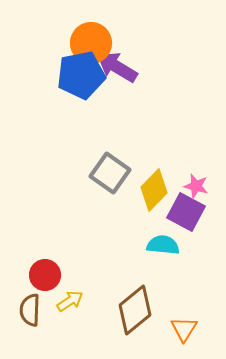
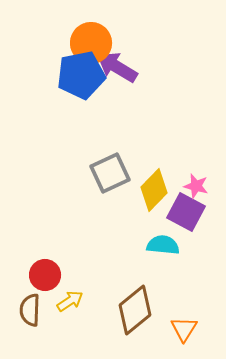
gray square: rotated 30 degrees clockwise
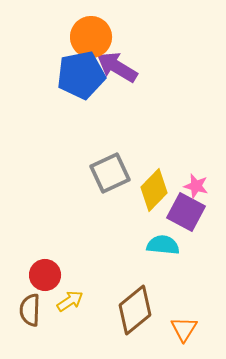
orange circle: moved 6 px up
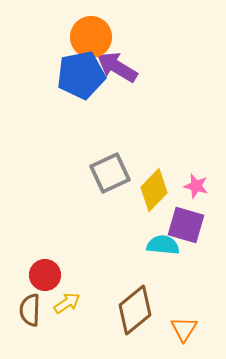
purple square: moved 13 px down; rotated 12 degrees counterclockwise
yellow arrow: moved 3 px left, 2 px down
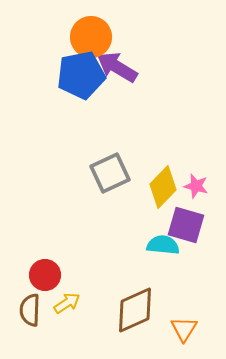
yellow diamond: moved 9 px right, 3 px up
brown diamond: rotated 15 degrees clockwise
